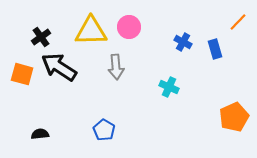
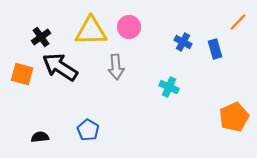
black arrow: moved 1 px right
blue pentagon: moved 16 px left
black semicircle: moved 3 px down
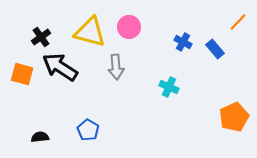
yellow triangle: moved 1 px left, 1 px down; rotated 16 degrees clockwise
blue rectangle: rotated 24 degrees counterclockwise
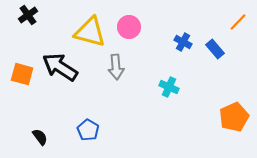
black cross: moved 13 px left, 22 px up
black semicircle: rotated 60 degrees clockwise
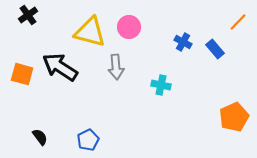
cyan cross: moved 8 px left, 2 px up; rotated 12 degrees counterclockwise
blue pentagon: moved 10 px down; rotated 15 degrees clockwise
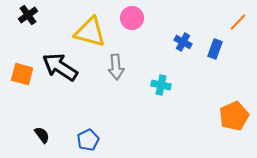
pink circle: moved 3 px right, 9 px up
blue rectangle: rotated 60 degrees clockwise
orange pentagon: moved 1 px up
black semicircle: moved 2 px right, 2 px up
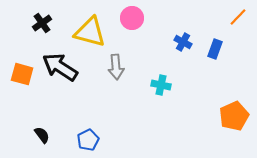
black cross: moved 14 px right, 8 px down
orange line: moved 5 px up
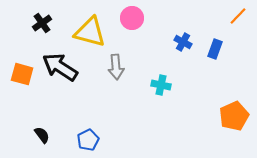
orange line: moved 1 px up
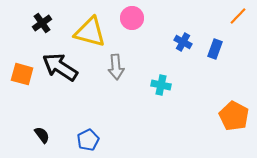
orange pentagon: rotated 20 degrees counterclockwise
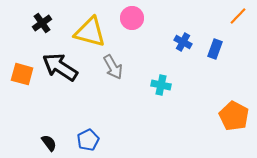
gray arrow: moved 3 px left; rotated 25 degrees counterclockwise
black semicircle: moved 7 px right, 8 px down
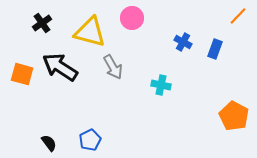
blue pentagon: moved 2 px right
